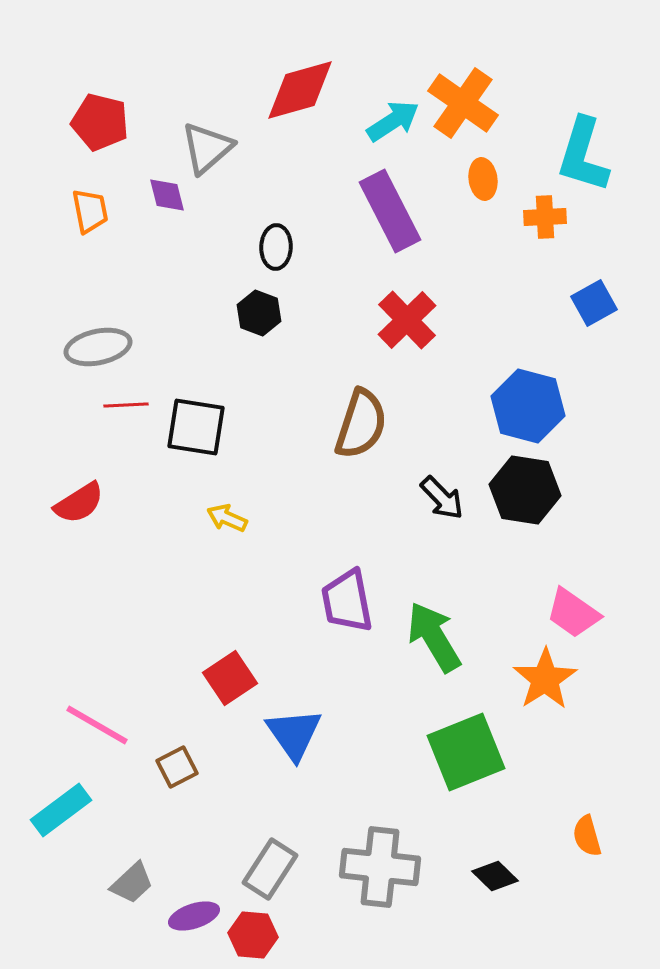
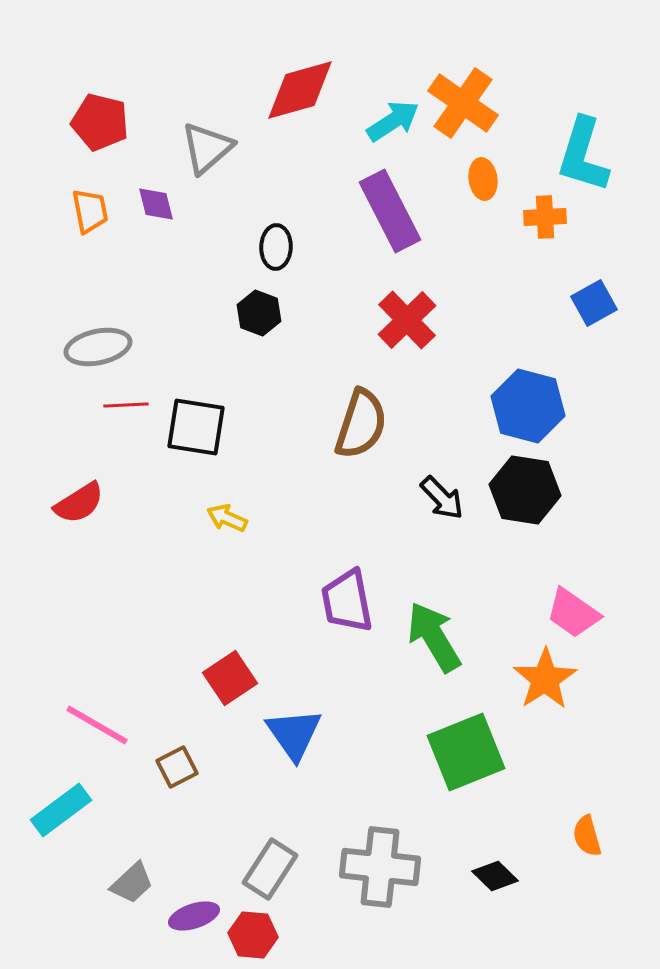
purple diamond at (167, 195): moved 11 px left, 9 px down
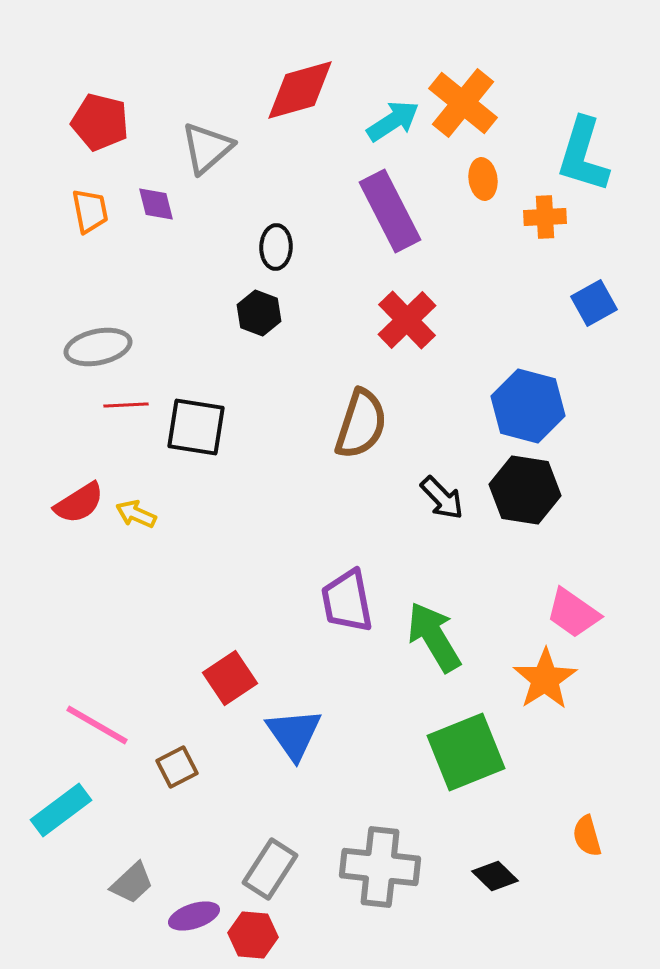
orange cross at (463, 103): rotated 4 degrees clockwise
yellow arrow at (227, 518): moved 91 px left, 4 px up
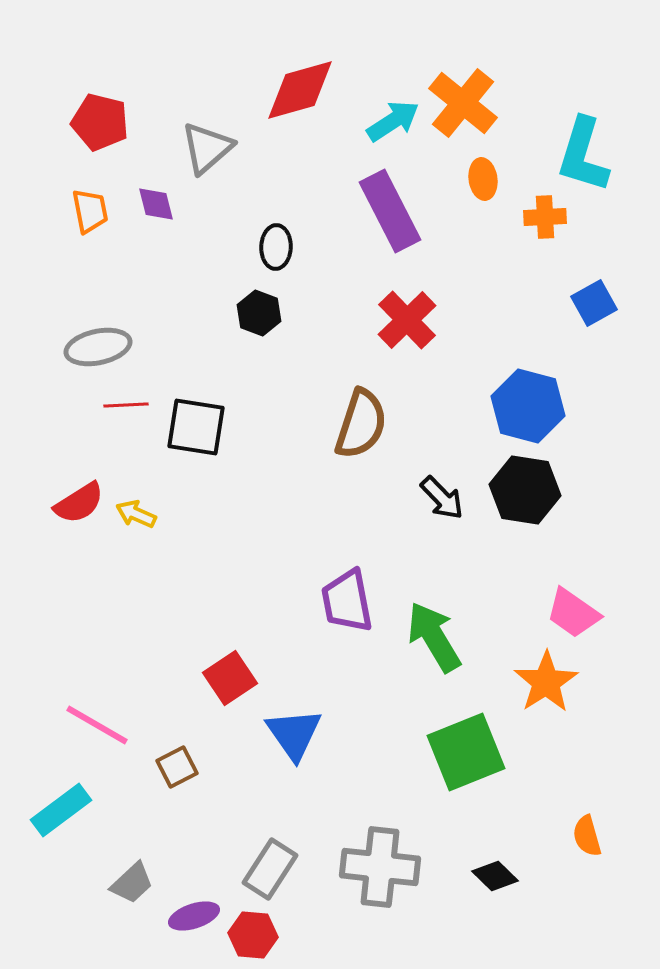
orange star at (545, 679): moved 1 px right, 3 px down
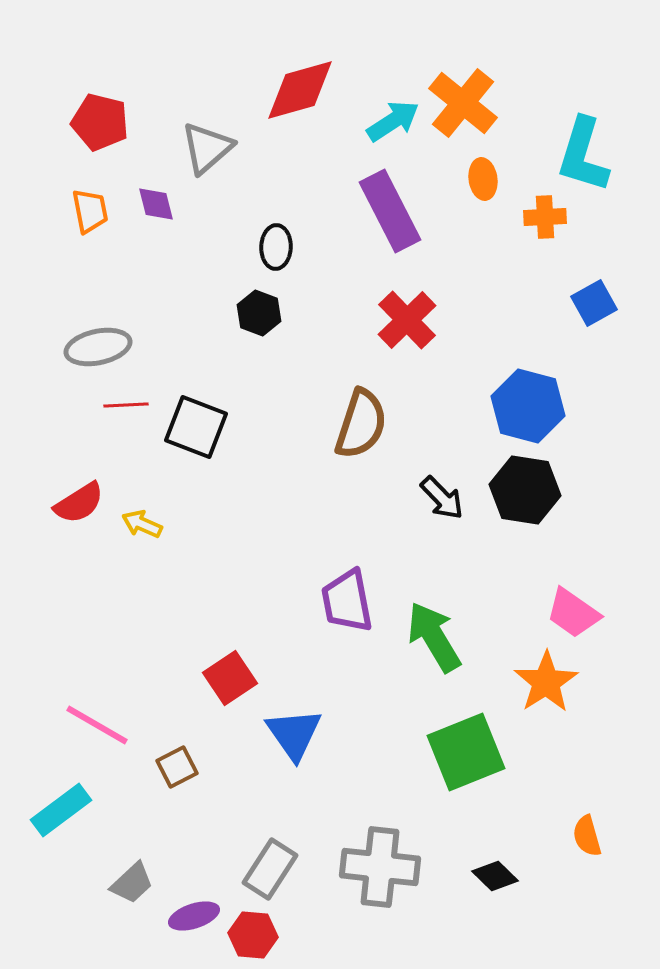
black square at (196, 427): rotated 12 degrees clockwise
yellow arrow at (136, 514): moved 6 px right, 10 px down
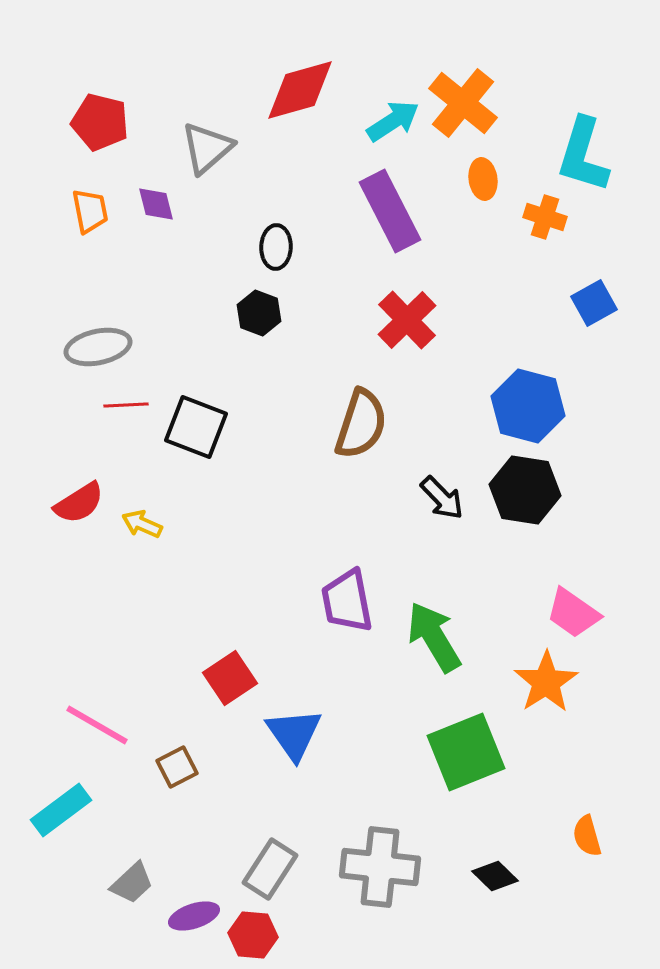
orange cross at (545, 217): rotated 21 degrees clockwise
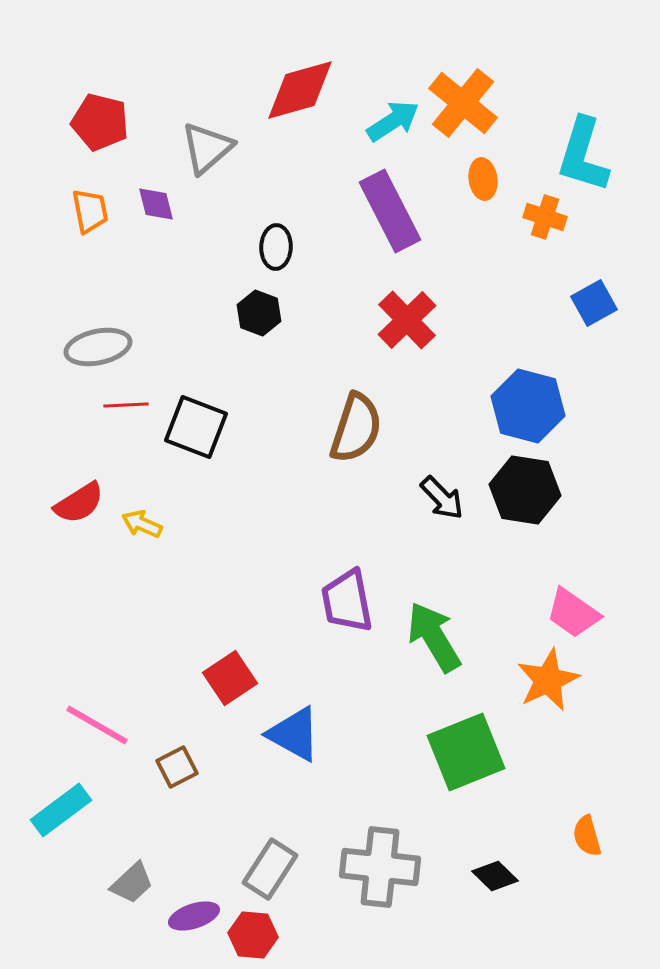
brown semicircle at (361, 424): moved 5 px left, 4 px down
orange star at (546, 682): moved 2 px right, 2 px up; rotated 8 degrees clockwise
blue triangle at (294, 734): rotated 26 degrees counterclockwise
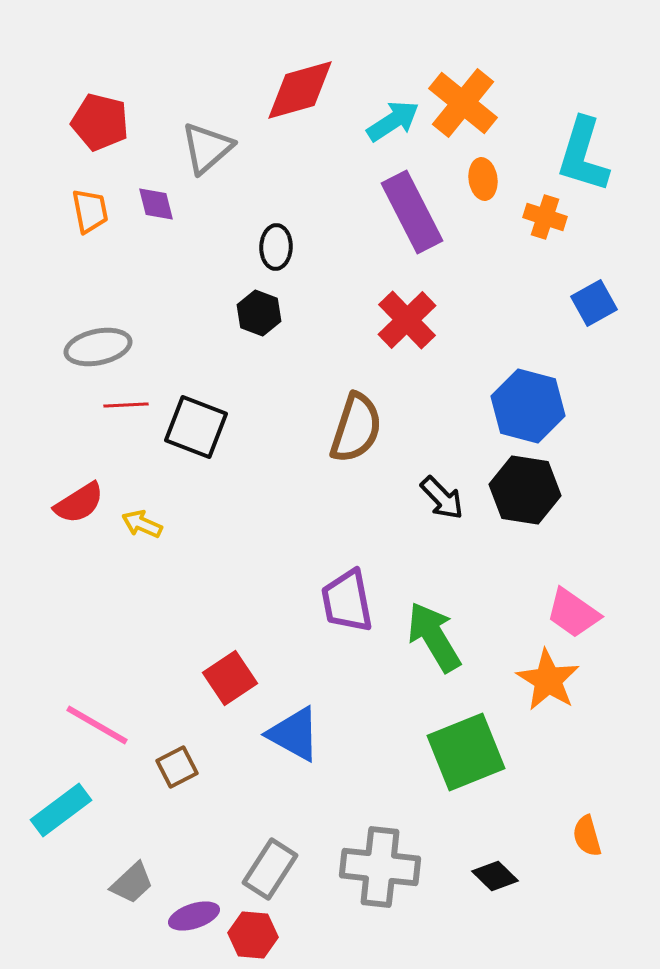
purple rectangle at (390, 211): moved 22 px right, 1 px down
orange star at (548, 680): rotated 16 degrees counterclockwise
